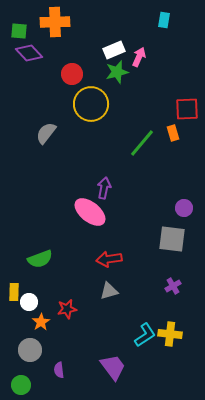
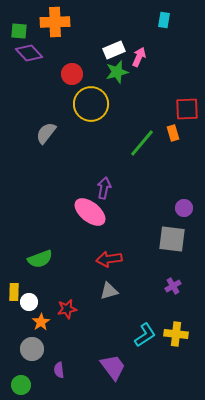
yellow cross: moved 6 px right
gray circle: moved 2 px right, 1 px up
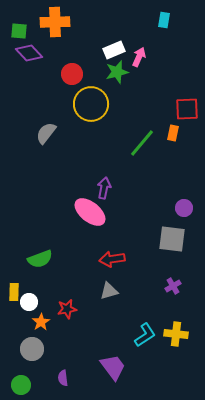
orange rectangle: rotated 28 degrees clockwise
red arrow: moved 3 px right
purple semicircle: moved 4 px right, 8 px down
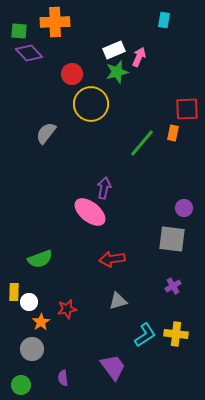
gray triangle: moved 9 px right, 10 px down
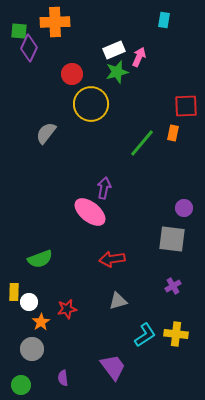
purple diamond: moved 5 px up; rotated 68 degrees clockwise
red square: moved 1 px left, 3 px up
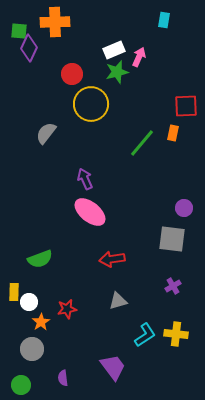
purple arrow: moved 19 px left, 9 px up; rotated 35 degrees counterclockwise
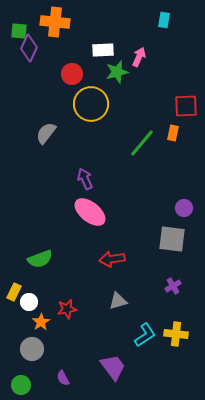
orange cross: rotated 8 degrees clockwise
white rectangle: moved 11 px left; rotated 20 degrees clockwise
yellow rectangle: rotated 24 degrees clockwise
purple semicircle: rotated 21 degrees counterclockwise
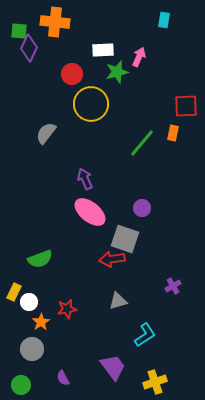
purple circle: moved 42 px left
gray square: moved 47 px left; rotated 12 degrees clockwise
yellow cross: moved 21 px left, 48 px down; rotated 25 degrees counterclockwise
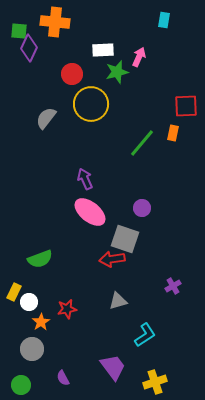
gray semicircle: moved 15 px up
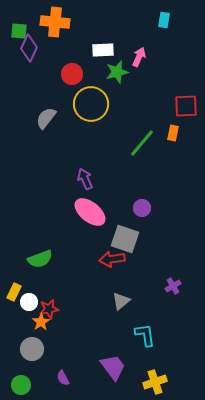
gray triangle: moved 3 px right; rotated 24 degrees counterclockwise
red star: moved 18 px left
cyan L-shape: rotated 65 degrees counterclockwise
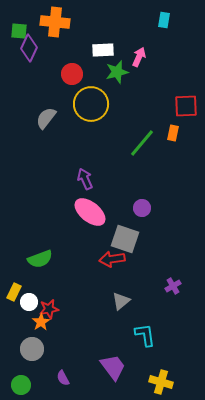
yellow cross: moved 6 px right; rotated 35 degrees clockwise
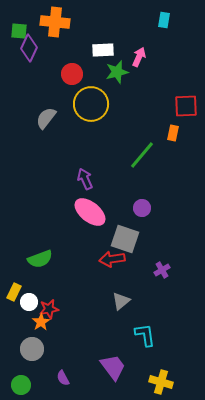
green line: moved 12 px down
purple cross: moved 11 px left, 16 px up
